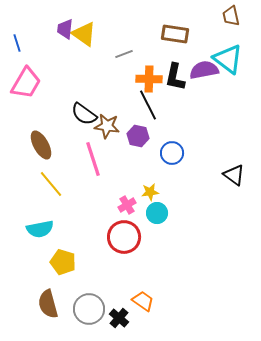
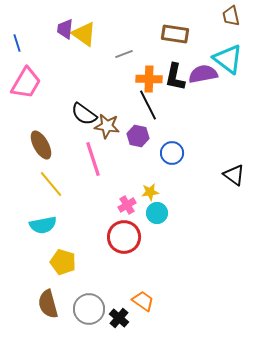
purple semicircle: moved 1 px left, 4 px down
cyan semicircle: moved 3 px right, 4 px up
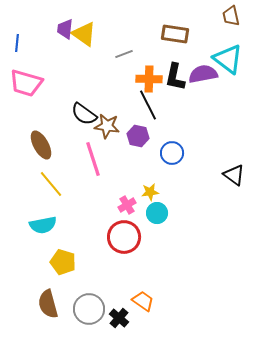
blue line: rotated 24 degrees clockwise
pink trapezoid: rotated 76 degrees clockwise
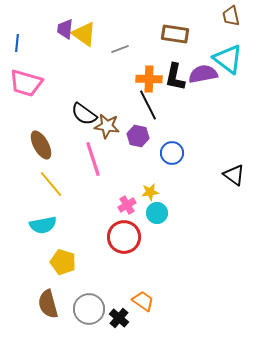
gray line: moved 4 px left, 5 px up
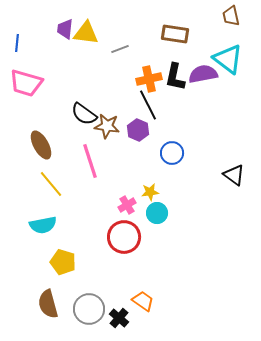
yellow triangle: moved 2 px right, 1 px up; rotated 28 degrees counterclockwise
orange cross: rotated 15 degrees counterclockwise
purple hexagon: moved 6 px up; rotated 10 degrees clockwise
pink line: moved 3 px left, 2 px down
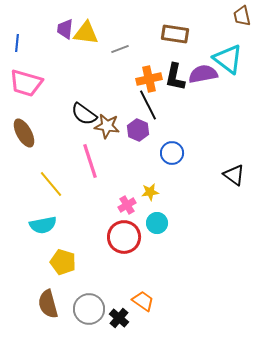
brown trapezoid: moved 11 px right
brown ellipse: moved 17 px left, 12 px up
cyan circle: moved 10 px down
